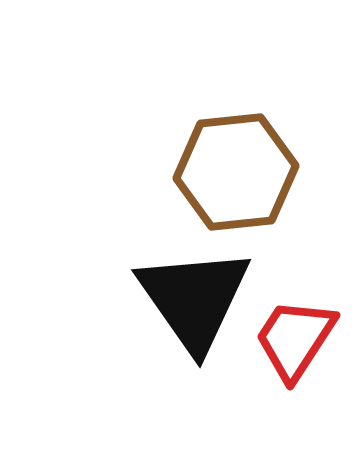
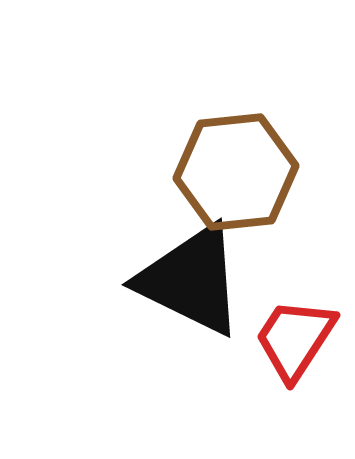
black triangle: moved 3 px left, 19 px up; rotated 29 degrees counterclockwise
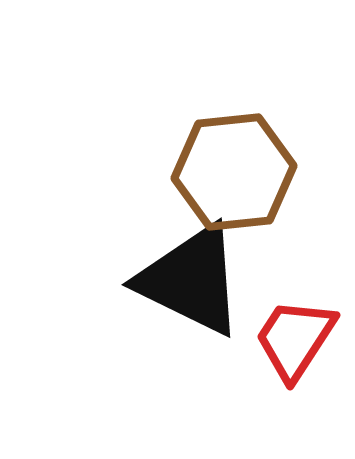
brown hexagon: moved 2 px left
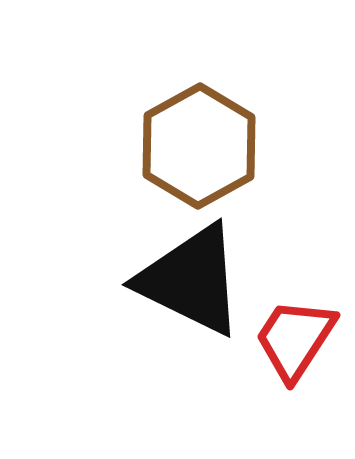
brown hexagon: moved 35 px left, 26 px up; rotated 23 degrees counterclockwise
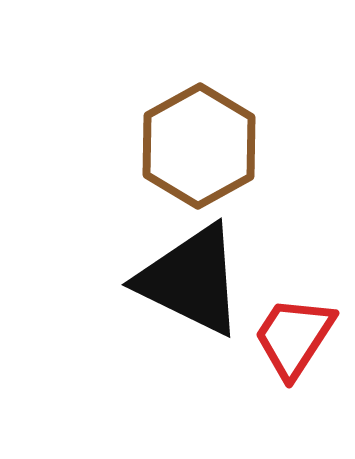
red trapezoid: moved 1 px left, 2 px up
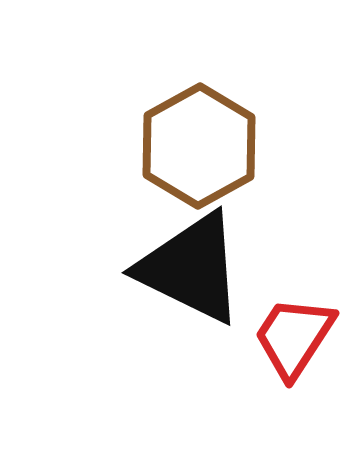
black triangle: moved 12 px up
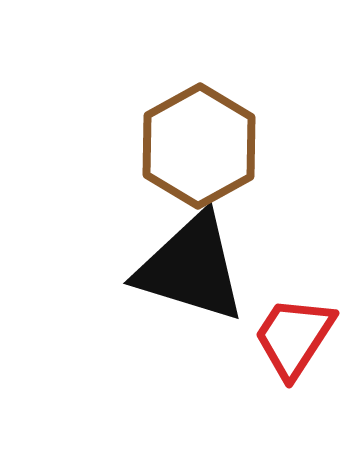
black triangle: rotated 9 degrees counterclockwise
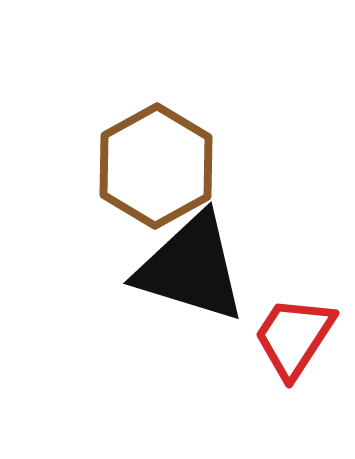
brown hexagon: moved 43 px left, 20 px down
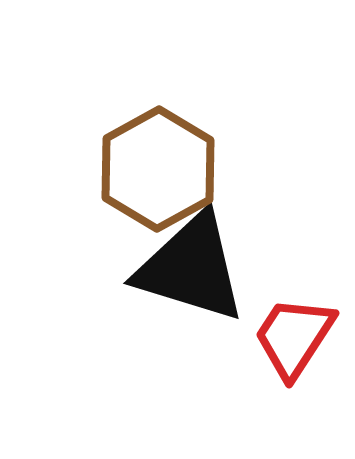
brown hexagon: moved 2 px right, 3 px down
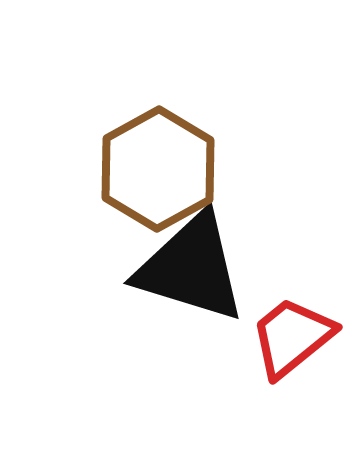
red trapezoid: moved 2 px left; rotated 18 degrees clockwise
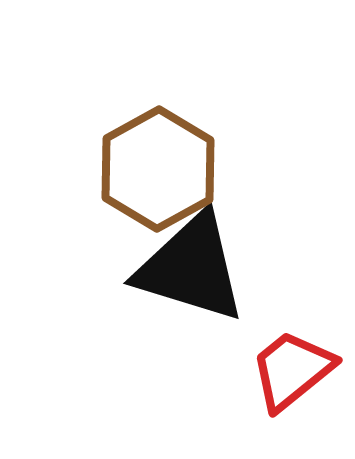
red trapezoid: moved 33 px down
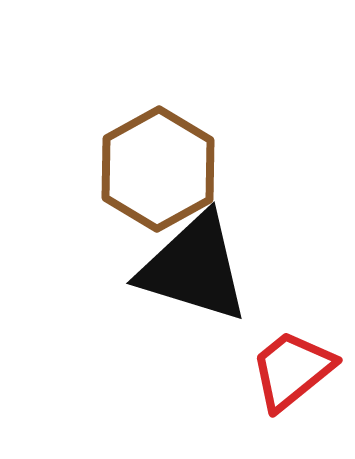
black triangle: moved 3 px right
